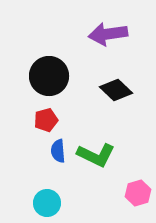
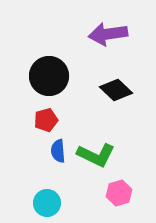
pink hexagon: moved 19 px left
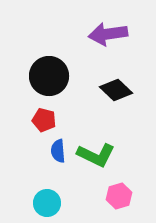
red pentagon: moved 2 px left; rotated 30 degrees clockwise
pink hexagon: moved 3 px down
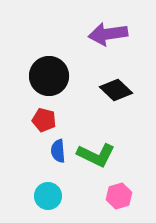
cyan circle: moved 1 px right, 7 px up
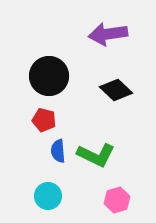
pink hexagon: moved 2 px left, 4 px down
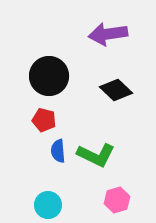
cyan circle: moved 9 px down
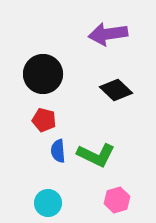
black circle: moved 6 px left, 2 px up
cyan circle: moved 2 px up
